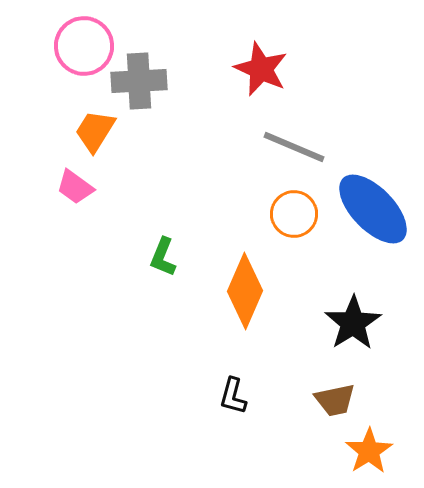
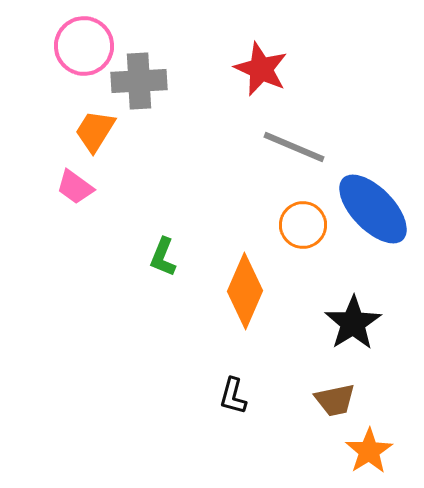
orange circle: moved 9 px right, 11 px down
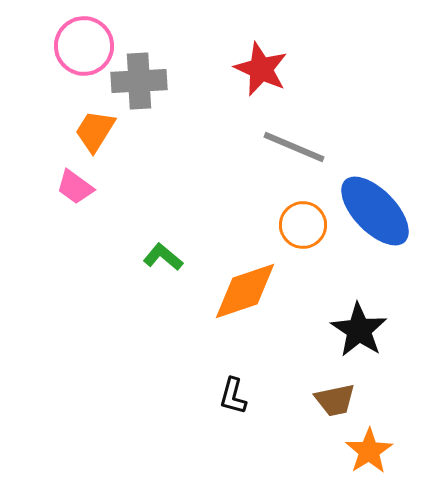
blue ellipse: moved 2 px right, 2 px down
green L-shape: rotated 108 degrees clockwise
orange diamond: rotated 48 degrees clockwise
black star: moved 6 px right, 7 px down; rotated 6 degrees counterclockwise
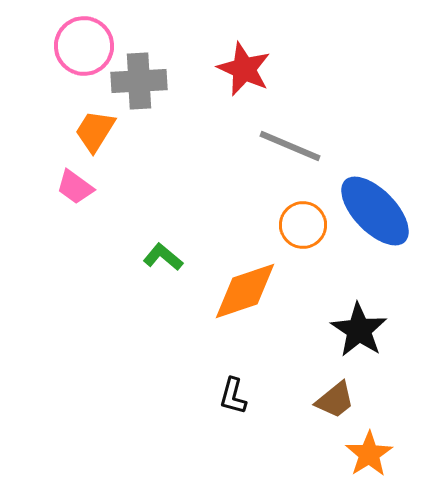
red star: moved 17 px left
gray line: moved 4 px left, 1 px up
brown trapezoid: rotated 27 degrees counterclockwise
orange star: moved 3 px down
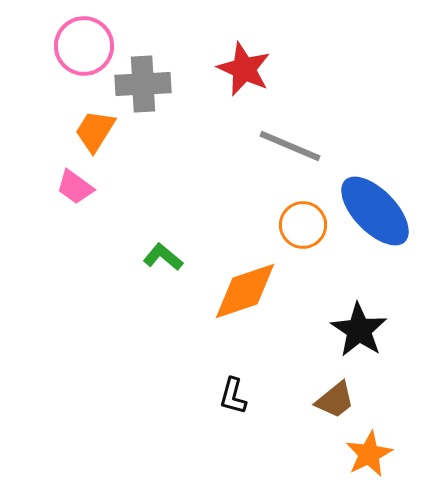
gray cross: moved 4 px right, 3 px down
orange star: rotated 6 degrees clockwise
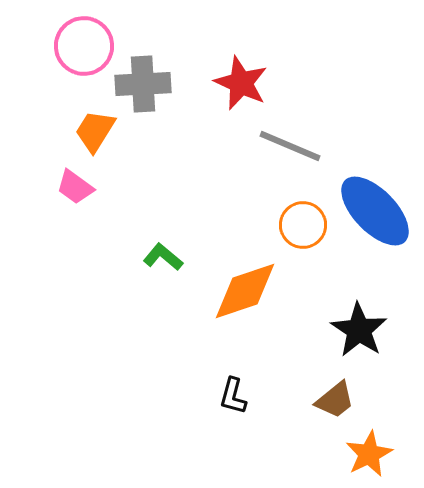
red star: moved 3 px left, 14 px down
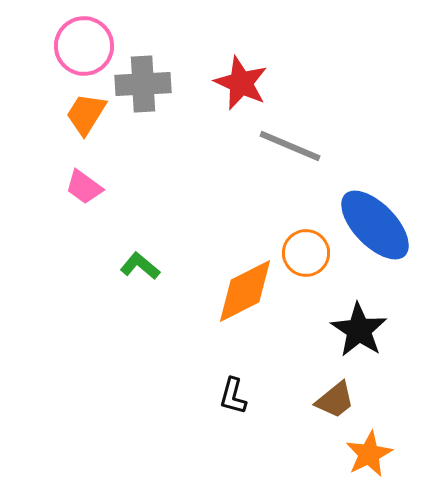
orange trapezoid: moved 9 px left, 17 px up
pink trapezoid: moved 9 px right
blue ellipse: moved 14 px down
orange circle: moved 3 px right, 28 px down
green L-shape: moved 23 px left, 9 px down
orange diamond: rotated 8 degrees counterclockwise
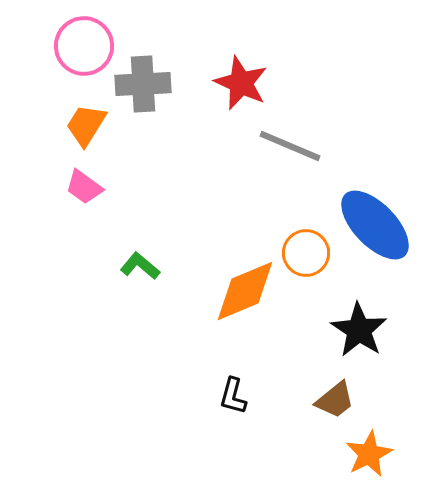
orange trapezoid: moved 11 px down
orange diamond: rotated 4 degrees clockwise
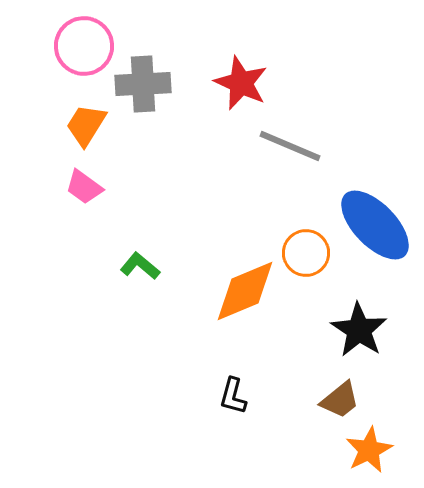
brown trapezoid: moved 5 px right
orange star: moved 4 px up
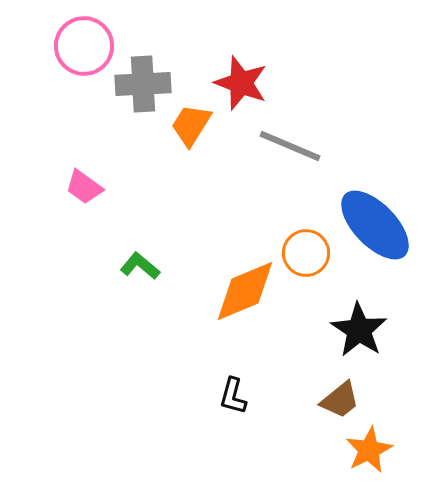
red star: rotated 4 degrees counterclockwise
orange trapezoid: moved 105 px right
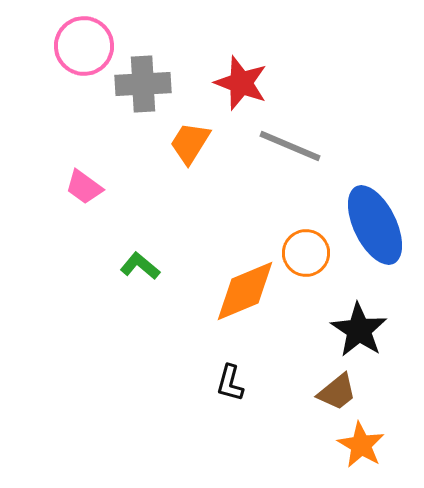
orange trapezoid: moved 1 px left, 18 px down
blue ellipse: rotated 18 degrees clockwise
black L-shape: moved 3 px left, 13 px up
brown trapezoid: moved 3 px left, 8 px up
orange star: moved 8 px left, 5 px up; rotated 15 degrees counterclockwise
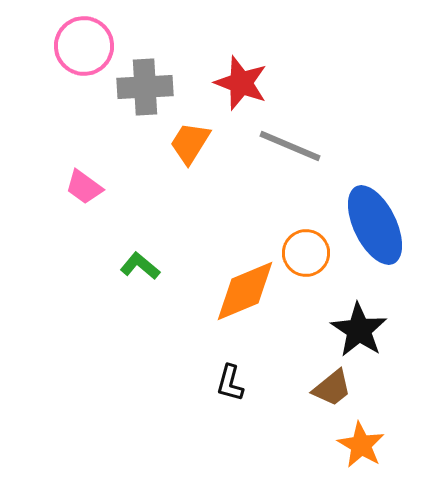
gray cross: moved 2 px right, 3 px down
brown trapezoid: moved 5 px left, 4 px up
